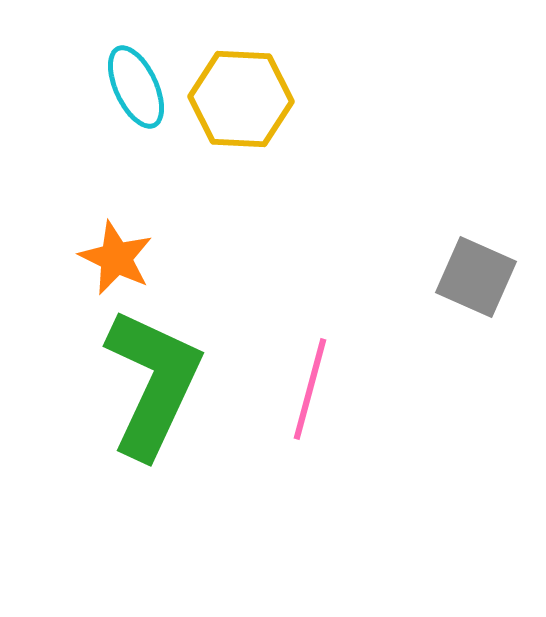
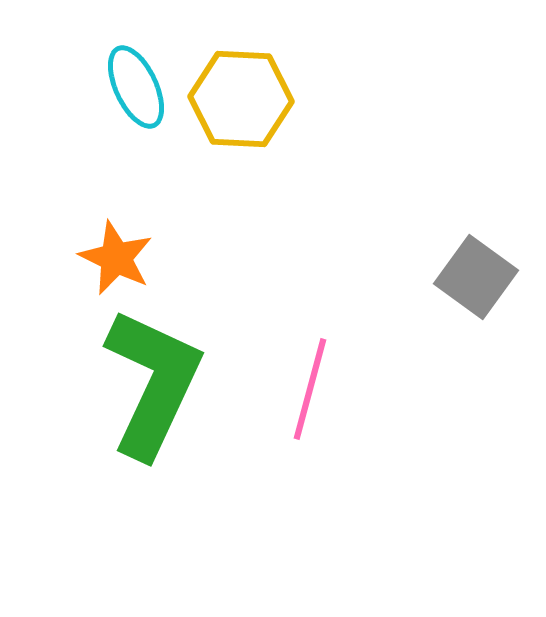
gray square: rotated 12 degrees clockwise
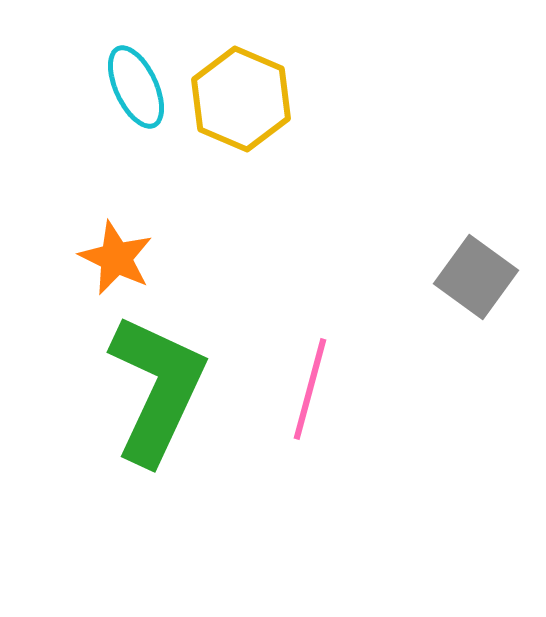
yellow hexagon: rotated 20 degrees clockwise
green L-shape: moved 4 px right, 6 px down
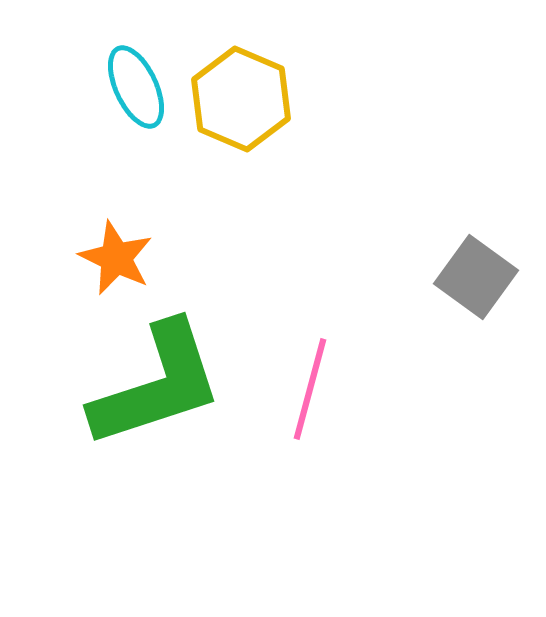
green L-shape: moved 4 px up; rotated 47 degrees clockwise
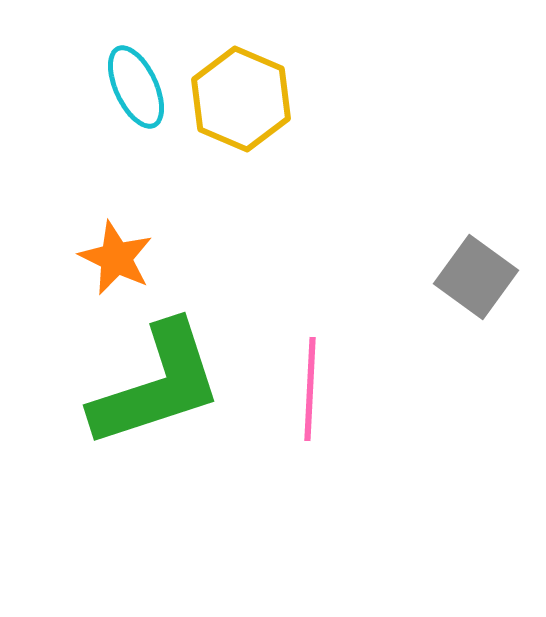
pink line: rotated 12 degrees counterclockwise
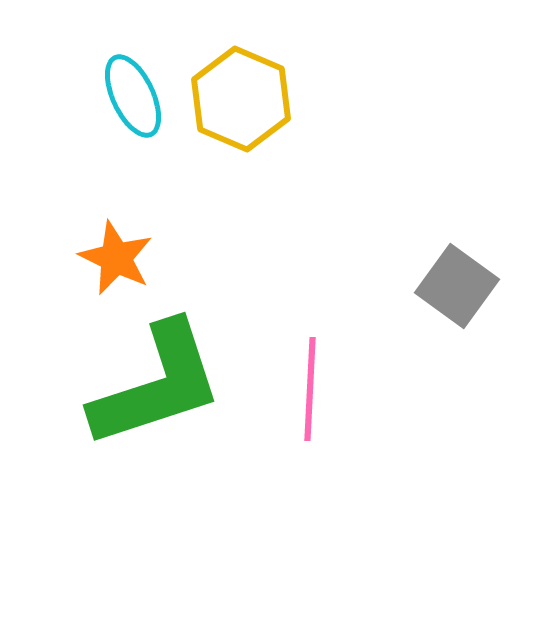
cyan ellipse: moved 3 px left, 9 px down
gray square: moved 19 px left, 9 px down
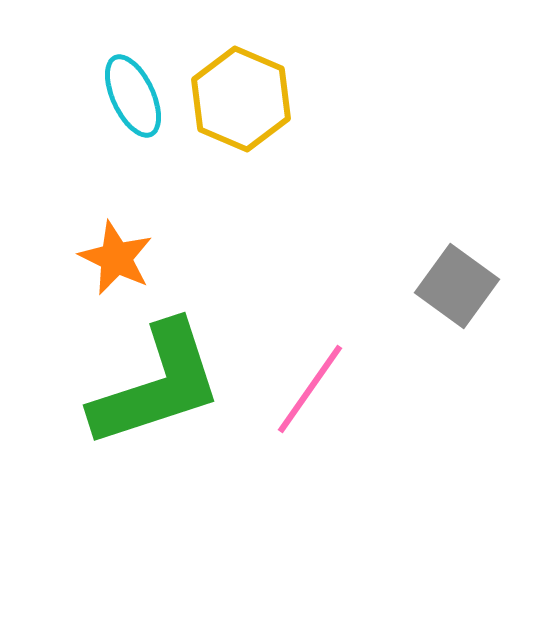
pink line: rotated 32 degrees clockwise
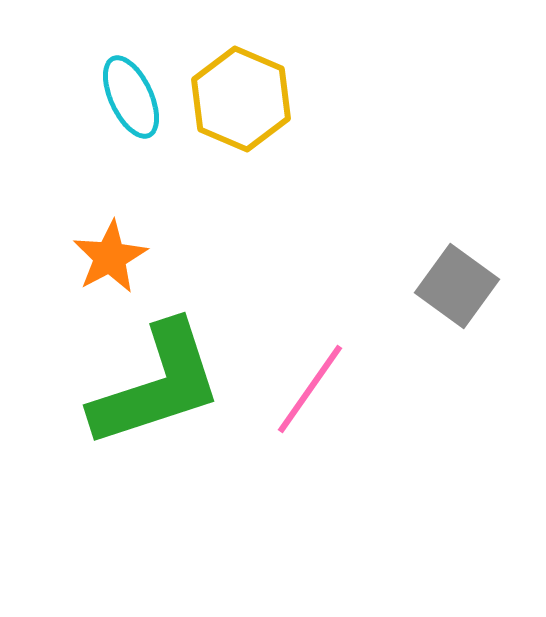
cyan ellipse: moved 2 px left, 1 px down
orange star: moved 6 px left, 1 px up; rotated 18 degrees clockwise
